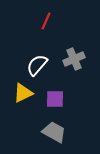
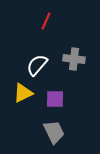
gray cross: rotated 30 degrees clockwise
gray trapezoid: rotated 35 degrees clockwise
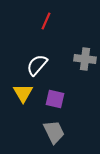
gray cross: moved 11 px right
yellow triangle: rotated 35 degrees counterclockwise
purple square: rotated 12 degrees clockwise
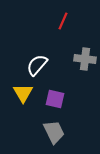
red line: moved 17 px right
